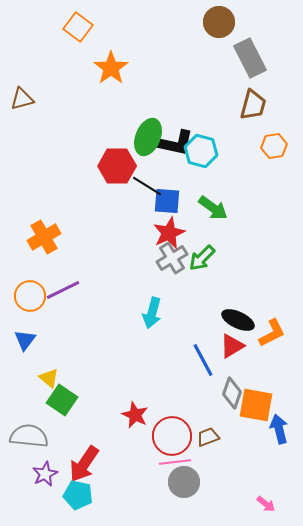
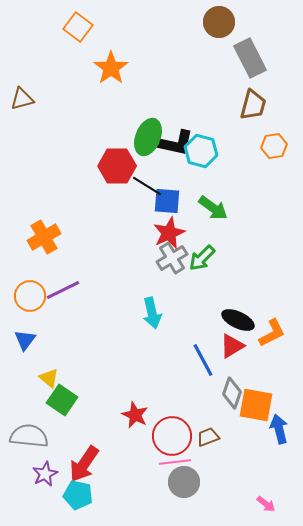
cyan arrow at (152, 313): rotated 28 degrees counterclockwise
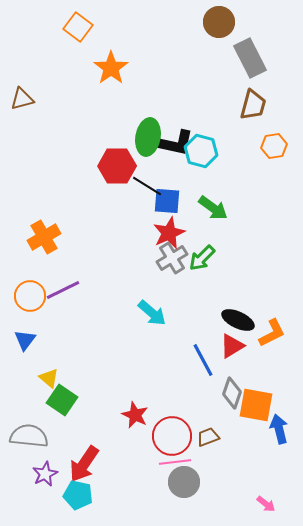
green ellipse at (148, 137): rotated 12 degrees counterclockwise
cyan arrow at (152, 313): rotated 36 degrees counterclockwise
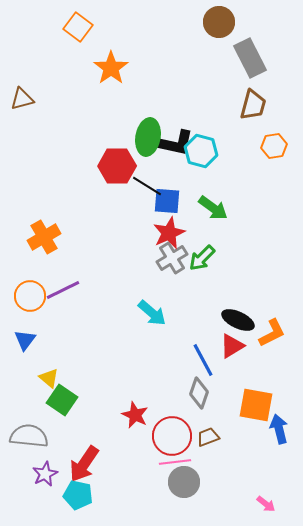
gray diamond at (232, 393): moved 33 px left
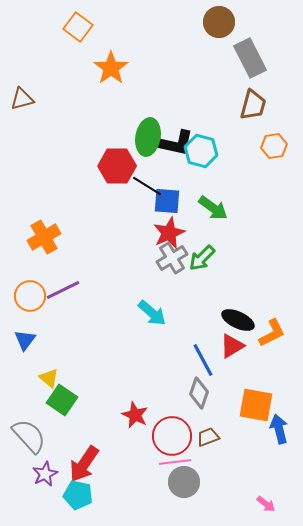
gray semicircle at (29, 436): rotated 42 degrees clockwise
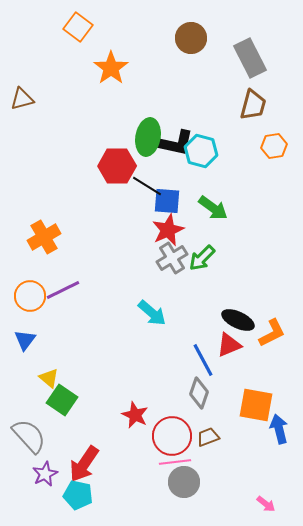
brown circle at (219, 22): moved 28 px left, 16 px down
red star at (169, 233): moved 1 px left, 3 px up
red triangle at (232, 346): moved 3 px left, 1 px up; rotated 8 degrees clockwise
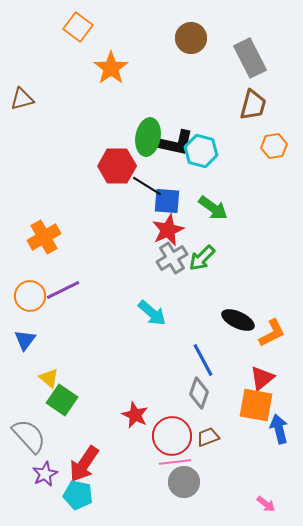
red triangle at (229, 345): moved 33 px right, 33 px down; rotated 16 degrees counterclockwise
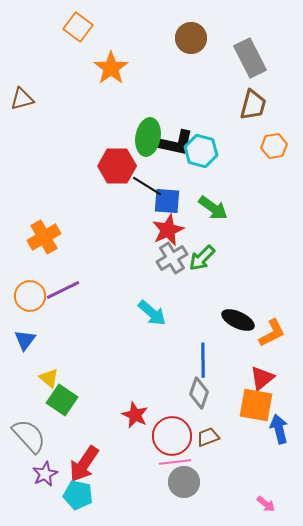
blue line at (203, 360): rotated 28 degrees clockwise
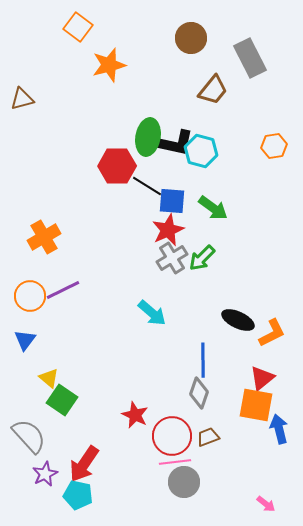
orange star at (111, 68): moved 2 px left, 3 px up; rotated 20 degrees clockwise
brown trapezoid at (253, 105): moved 40 px left, 15 px up; rotated 24 degrees clockwise
blue square at (167, 201): moved 5 px right
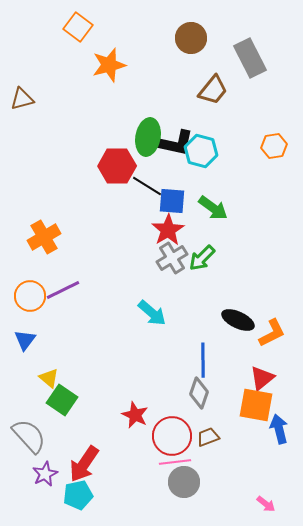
red star at (168, 230): rotated 8 degrees counterclockwise
cyan pentagon at (78, 495): rotated 24 degrees counterclockwise
